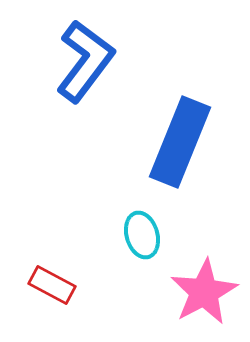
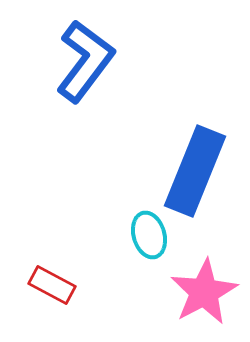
blue rectangle: moved 15 px right, 29 px down
cyan ellipse: moved 7 px right
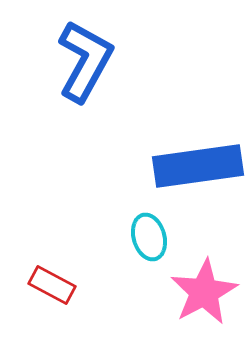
blue L-shape: rotated 8 degrees counterclockwise
blue rectangle: moved 3 px right, 5 px up; rotated 60 degrees clockwise
cyan ellipse: moved 2 px down
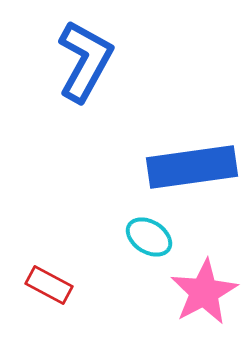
blue rectangle: moved 6 px left, 1 px down
cyan ellipse: rotated 42 degrees counterclockwise
red rectangle: moved 3 px left
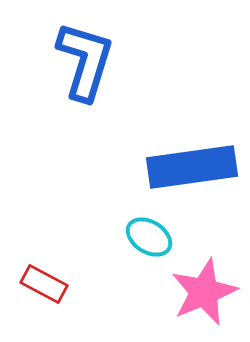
blue L-shape: rotated 12 degrees counterclockwise
red rectangle: moved 5 px left, 1 px up
pink star: rotated 6 degrees clockwise
